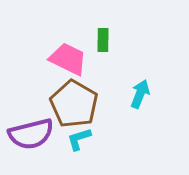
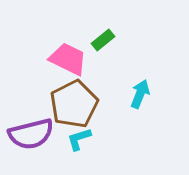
green rectangle: rotated 50 degrees clockwise
brown pentagon: rotated 15 degrees clockwise
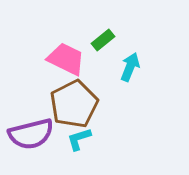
pink trapezoid: moved 2 px left
cyan arrow: moved 10 px left, 27 px up
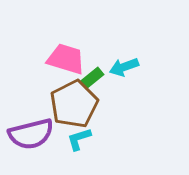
green rectangle: moved 11 px left, 38 px down
pink trapezoid: rotated 9 degrees counterclockwise
cyan arrow: moved 6 px left; rotated 132 degrees counterclockwise
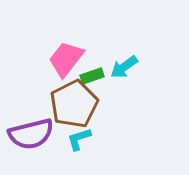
pink trapezoid: rotated 69 degrees counterclockwise
cyan arrow: rotated 16 degrees counterclockwise
green rectangle: moved 2 px up; rotated 20 degrees clockwise
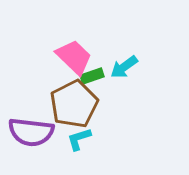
pink trapezoid: moved 8 px right, 2 px up; rotated 96 degrees clockwise
purple semicircle: moved 2 px up; rotated 21 degrees clockwise
